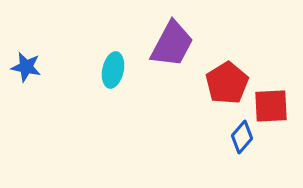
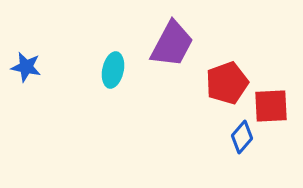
red pentagon: rotated 12 degrees clockwise
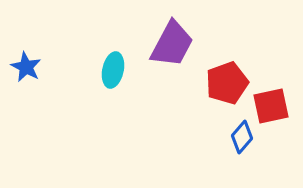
blue star: rotated 16 degrees clockwise
red square: rotated 9 degrees counterclockwise
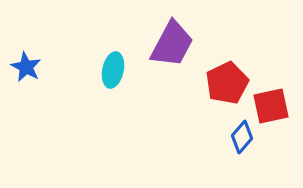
red pentagon: rotated 6 degrees counterclockwise
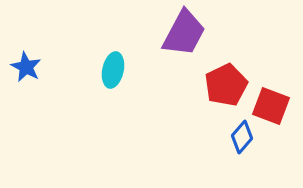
purple trapezoid: moved 12 px right, 11 px up
red pentagon: moved 1 px left, 2 px down
red square: rotated 33 degrees clockwise
